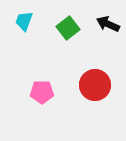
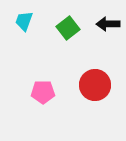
black arrow: rotated 25 degrees counterclockwise
pink pentagon: moved 1 px right
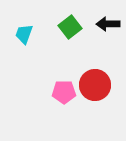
cyan trapezoid: moved 13 px down
green square: moved 2 px right, 1 px up
pink pentagon: moved 21 px right
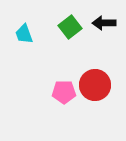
black arrow: moved 4 px left, 1 px up
cyan trapezoid: rotated 40 degrees counterclockwise
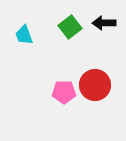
cyan trapezoid: moved 1 px down
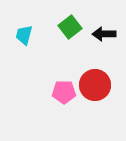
black arrow: moved 11 px down
cyan trapezoid: rotated 35 degrees clockwise
